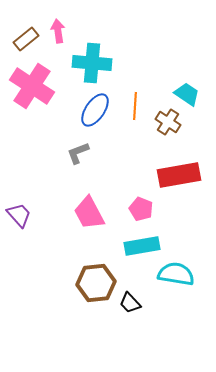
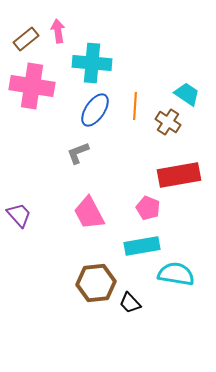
pink cross: rotated 24 degrees counterclockwise
pink pentagon: moved 7 px right, 1 px up
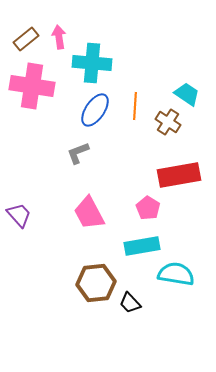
pink arrow: moved 1 px right, 6 px down
pink pentagon: rotated 10 degrees clockwise
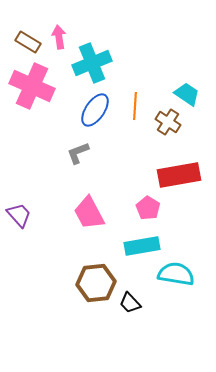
brown rectangle: moved 2 px right, 3 px down; rotated 70 degrees clockwise
cyan cross: rotated 27 degrees counterclockwise
pink cross: rotated 15 degrees clockwise
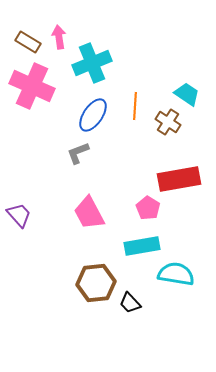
blue ellipse: moved 2 px left, 5 px down
red rectangle: moved 4 px down
